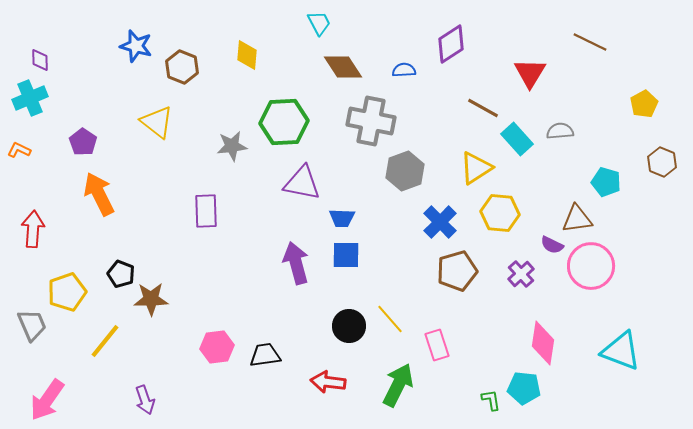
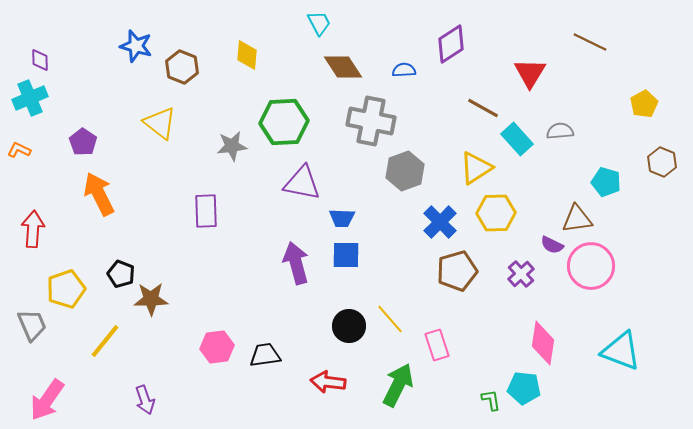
yellow triangle at (157, 122): moved 3 px right, 1 px down
yellow hexagon at (500, 213): moved 4 px left; rotated 6 degrees counterclockwise
yellow pentagon at (67, 292): moved 1 px left, 3 px up
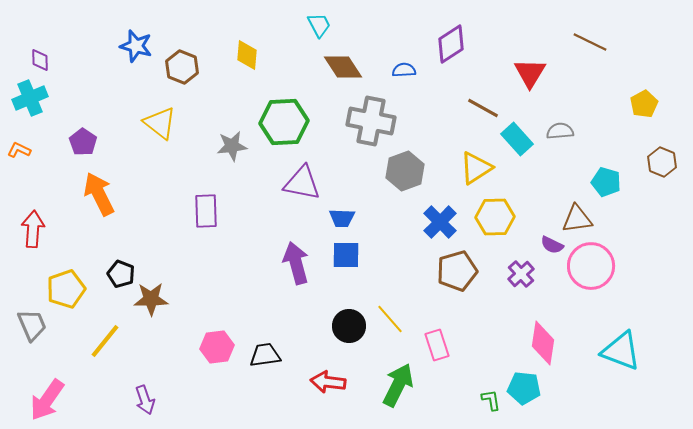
cyan trapezoid at (319, 23): moved 2 px down
yellow hexagon at (496, 213): moved 1 px left, 4 px down
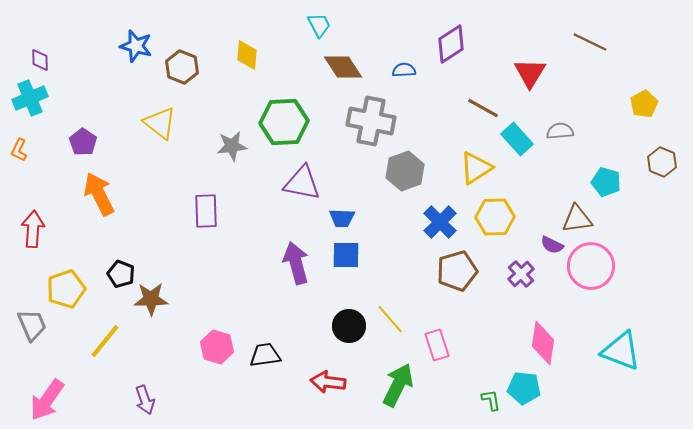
orange L-shape at (19, 150): rotated 90 degrees counterclockwise
pink hexagon at (217, 347): rotated 24 degrees clockwise
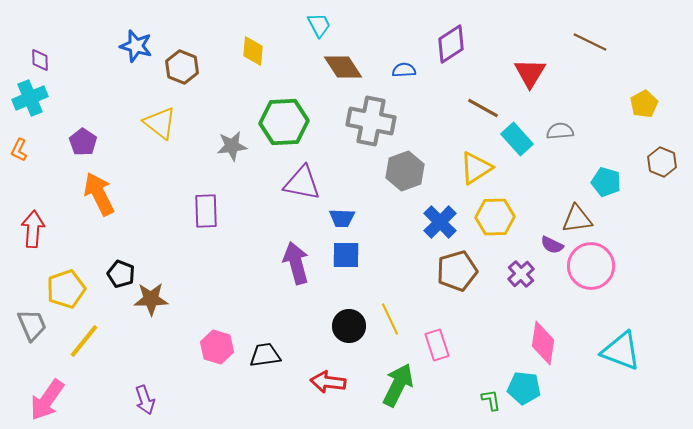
yellow diamond at (247, 55): moved 6 px right, 4 px up
yellow line at (390, 319): rotated 16 degrees clockwise
yellow line at (105, 341): moved 21 px left
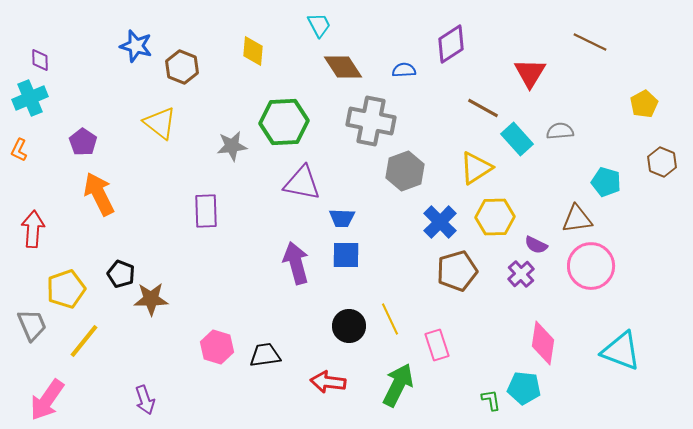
purple semicircle at (552, 245): moved 16 px left
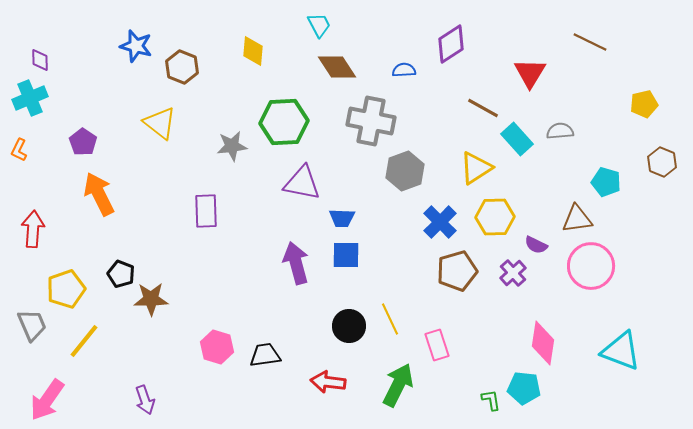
brown diamond at (343, 67): moved 6 px left
yellow pentagon at (644, 104): rotated 16 degrees clockwise
purple cross at (521, 274): moved 8 px left, 1 px up
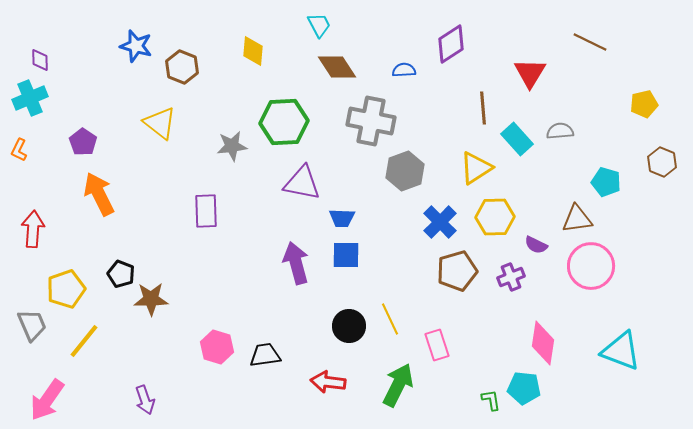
brown line at (483, 108): rotated 56 degrees clockwise
purple cross at (513, 273): moved 2 px left, 4 px down; rotated 20 degrees clockwise
